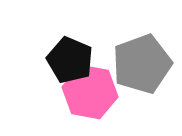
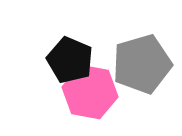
gray pentagon: rotated 4 degrees clockwise
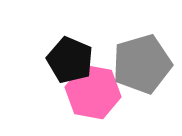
pink hexagon: moved 3 px right
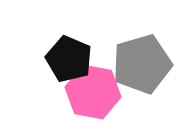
black pentagon: moved 1 px left, 1 px up
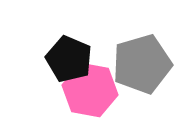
pink hexagon: moved 3 px left, 2 px up
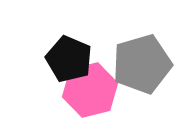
pink hexagon: rotated 24 degrees counterclockwise
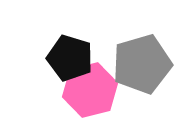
black pentagon: moved 1 px right, 1 px up; rotated 6 degrees counterclockwise
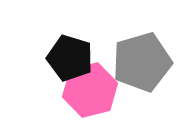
gray pentagon: moved 2 px up
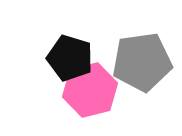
gray pentagon: rotated 8 degrees clockwise
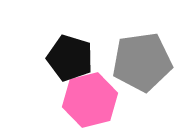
pink hexagon: moved 10 px down
